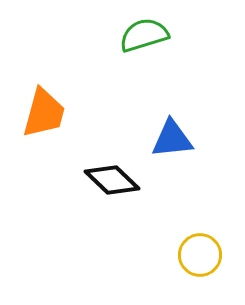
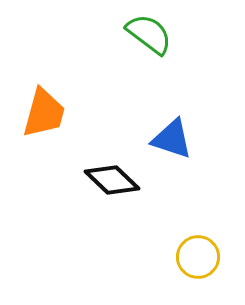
green semicircle: moved 5 px right, 1 px up; rotated 54 degrees clockwise
blue triangle: rotated 24 degrees clockwise
yellow circle: moved 2 px left, 2 px down
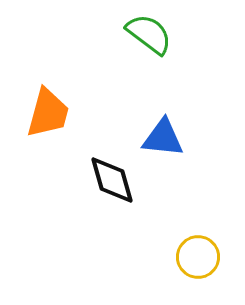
orange trapezoid: moved 4 px right
blue triangle: moved 9 px left, 1 px up; rotated 12 degrees counterclockwise
black diamond: rotated 30 degrees clockwise
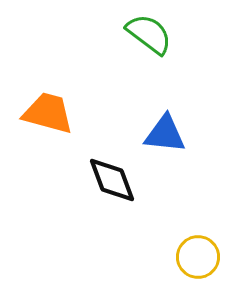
orange trapezoid: rotated 90 degrees counterclockwise
blue triangle: moved 2 px right, 4 px up
black diamond: rotated 4 degrees counterclockwise
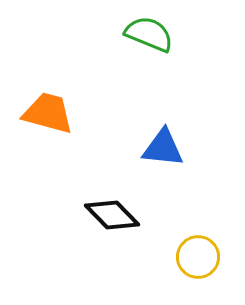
green semicircle: rotated 15 degrees counterclockwise
blue triangle: moved 2 px left, 14 px down
black diamond: moved 35 px down; rotated 24 degrees counterclockwise
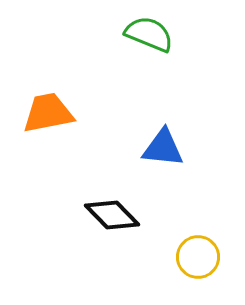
orange trapezoid: rotated 26 degrees counterclockwise
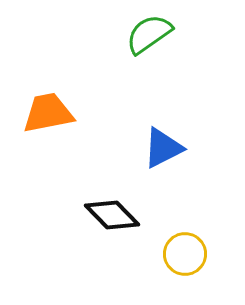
green semicircle: rotated 57 degrees counterclockwise
blue triangle: rotated 33 degrees counterclockwise
yellow circle: moved 13 px left, 3 px up
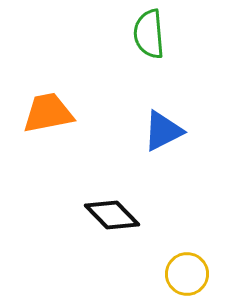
green semicircle: rotated 60 degrees counterclockwise
blue triangle: moved 17 px up
yellow circle: moved 2 px right, 20 px down
